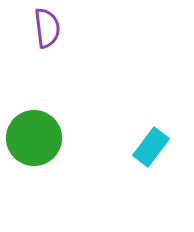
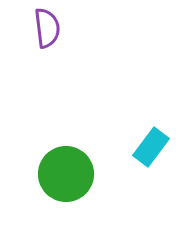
green circle: moved 32 px right, 36 px down
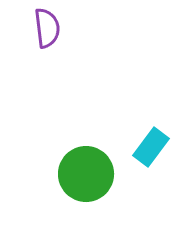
green circle: moved 20 px right
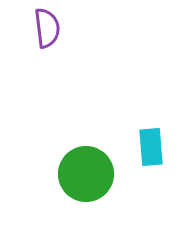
cyan rectangle: rotated 42 degrees counterclockwise
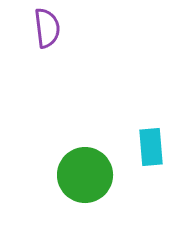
green circle: moved 1 px left, 1 px down
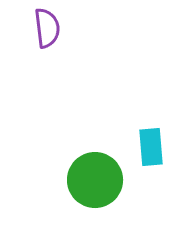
green circle: moved 10 px right, 5 px down
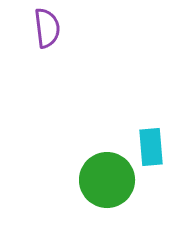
green circle: moved 12 px right
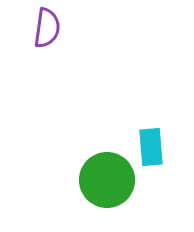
purple semicircle: rotated 15 degrees clockwise
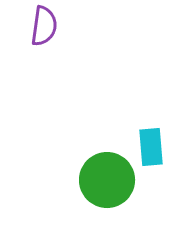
purple semicircle: moved 3 px left, 2 px up
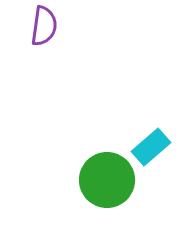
cyan rectangle: rotated 54 degrees clockwise
